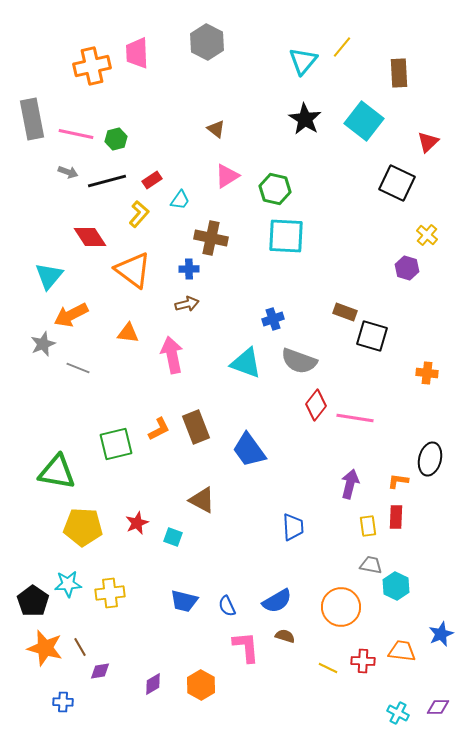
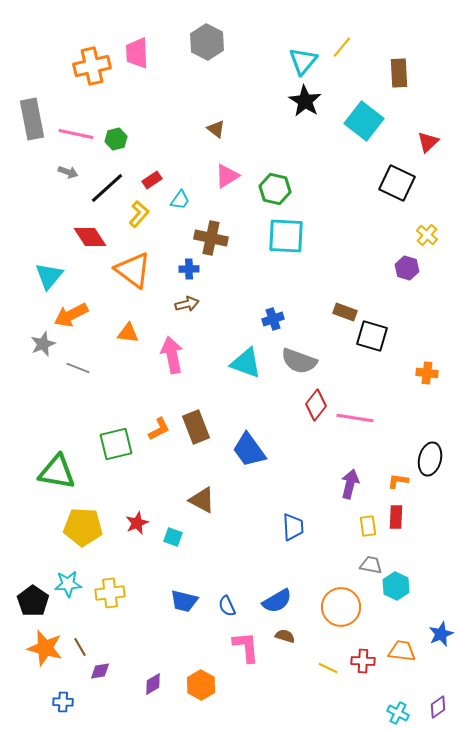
black star at (305, 119): moved 18 px up
black line at (107, 181): moved 7 px down; rotated 27 degrees counterclockwise
purple diamond at (438, 707): rotated 35 degrees counterclockwise
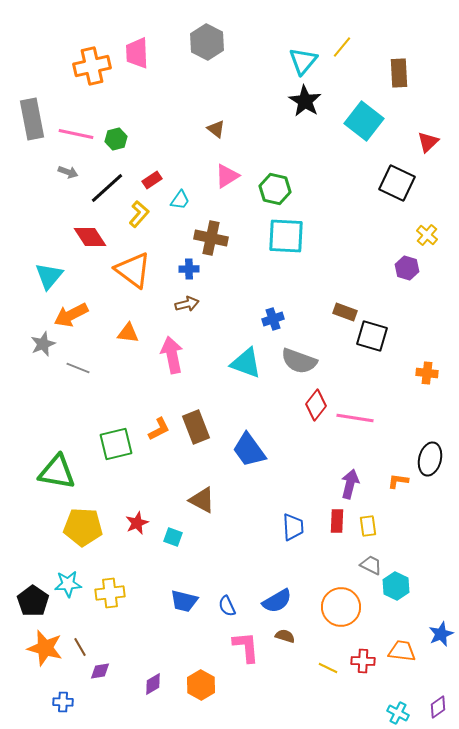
red rectangle at (396, 517): moved 59 px left, 4 px down
gray trapezoid at (371, 565): rotated 15 degrees clockwise
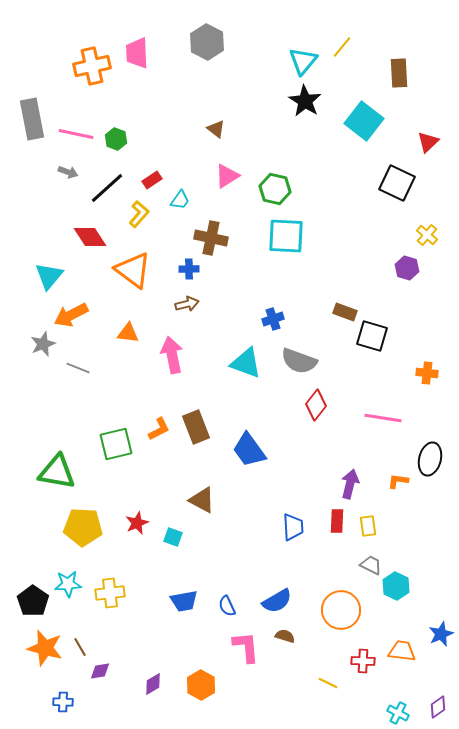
green hexagon at (116, 139): rotated 25 degrees counterclockwise
pink line at (355, 418): moved 28 px right
blue trapezoid at (184, 601): rotated 24 degrees counterclockwise
orange circle at (341, 607): moved 3 px down
yellow line at (328, 668): moved 15 px down
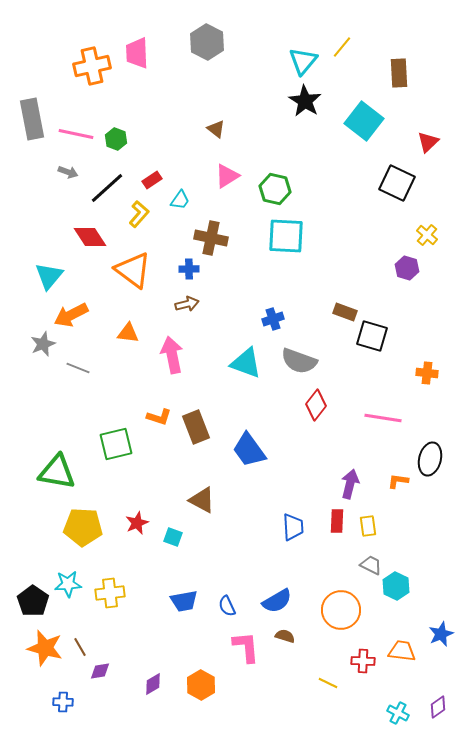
orange L-shape at (159, 429): moved 12 px up; rotated 45 degrees clockwise
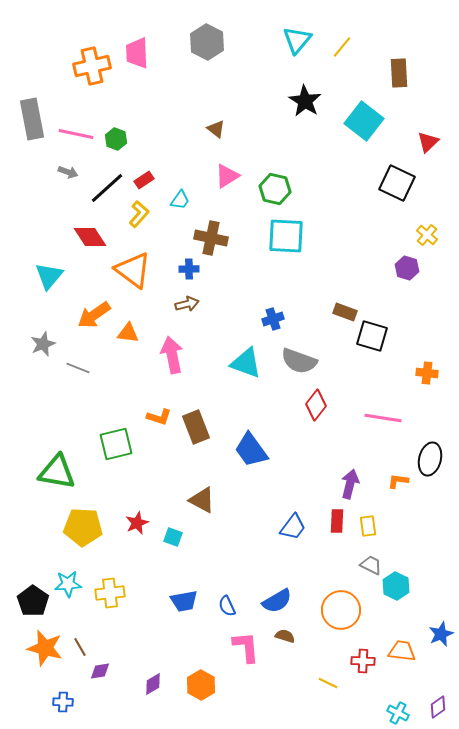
cyan triangle at (303, 61): moved 6 px left, 21 px up
red rectangle at (152, 180): moved 8 px left
orange arrow at (71, 315): moved 23 px right; rotated 8 degrees counterclockwise
blue trapezoid at (249, 450): moved 2 px right
blue trapezoid at (293, 527): rotated 40 degrees clockwise
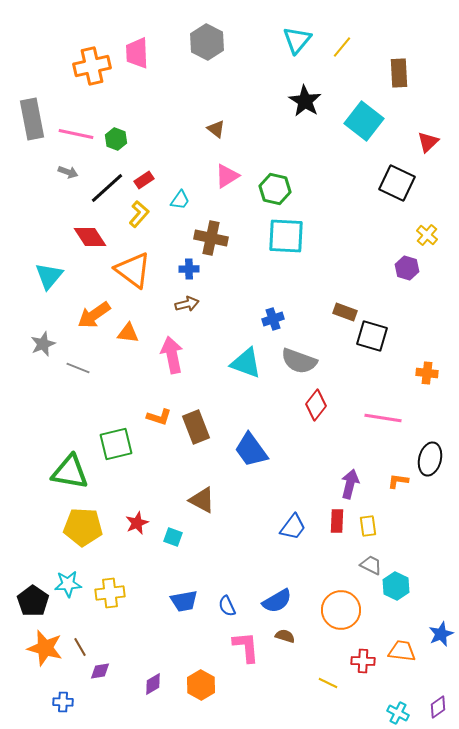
green triangle at (57, 472): moved 13 px right
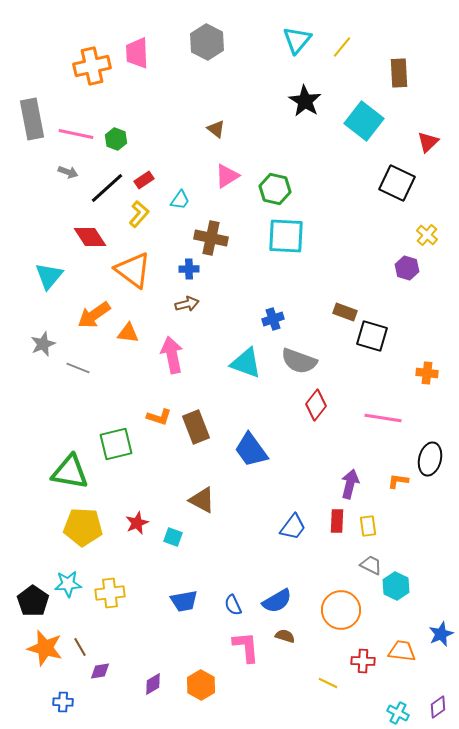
blue semicircle at (227, 606): moved 6 px right, 1 px up
